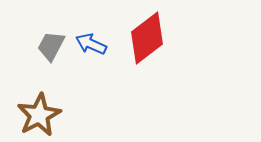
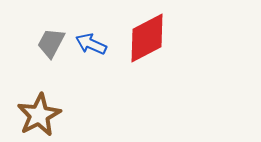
red diamond: rotated 10 degrees clockwise
gray trapezoid: moved 3 px up
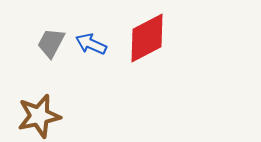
brown star: moved 1 px down; rotated 15 degrees clockwise
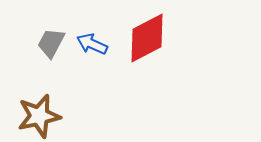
blue arrow: moved 1 px right
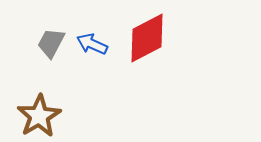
brown star: rotated 18 degrees counterclockwise
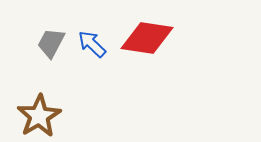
red diamond: rotated 36 degrees clockwise
blue arrow: rotated 20 degrees clockwise
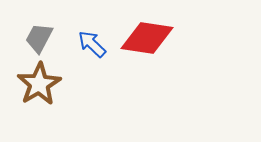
gray trapezoid: moved 12 px left, 5 px up
brown star: moved 32 px up
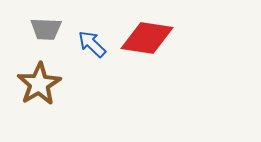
gray trapezoid: moved 7 px right, 9 px up; rotated 116 degrees counterclockwise
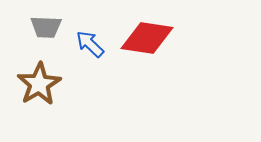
gray trapezoid: moved 2 px up
blue arrow: moved 2 px left
